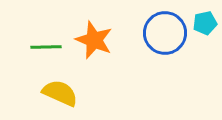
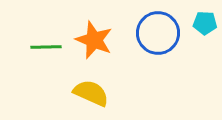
cyan pentagon: rotated 15 degrees clockwise
blue circle: moved 7 px left
yellow semicircle: moved 31 px right
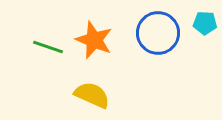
green line: moved 2 px right; rotated 20 degrees clockwise
yellow semicircle: moved 1 px right, 2 px down
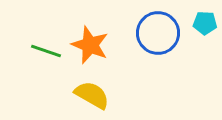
orange star: moved 4 px left, 5 px down
green line: moved 2 px left, 4 px down
yellow semicircle: rotated 6 degrees clockwise
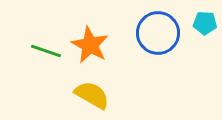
orange star: rotated 6 degrees clockwise
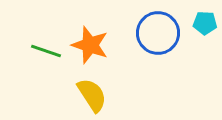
orange star: rotated 9 degrees counterclockwise
yellow semicircle: rotated 27 degrees clockwise
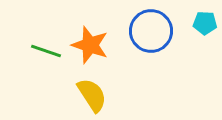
blue circle: moved 7 px left, 2 px up
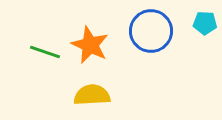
orange star: rotated 6 degrees clockwise
green line: moved 1 px left, 1 px down
yellow semicircle: rotated 60 degrees counterclockwise
